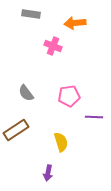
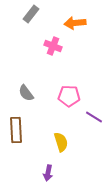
gray rectangle: rotated 60 degrees counterclockwise
pink pentagon: rotated 10 degrees clockwise
purple line: rotated 30 degrees clockwise
brown rectangle: rotated 60 degrees counterclockwise
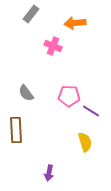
purple line: moved 3 px left, 6 px up
yellow semicircle: moved 24 px right
purple arrow: moved 1 px right
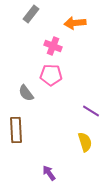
pink pentagon: moved 18 px left, 21 px up
purple arrow: rotated 133 degrees clockwise
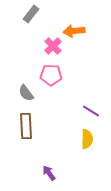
orange arrow: moved 1 px left, 8 px down
pink cross: rotated 24 degrees clockwise
brown rectangle: moved 10 px right, 4 px up
yellow semicircle: moved 2 px right, 3 px up; rotated 18 degrees clockwise
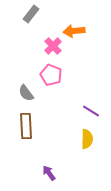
pink pentagon: rotated 20 degrees clockwise
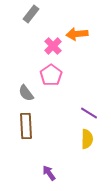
orange arrow: moved 3 px right, 3 px down
pink pentagon: rotated 15 degrees clockwise
purple line: moved 2 px left, 2 px down
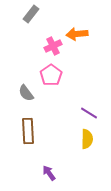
pink cross: rotated 18 degrees clockwise
brown rectangle: moved 2 px right, 5 px down
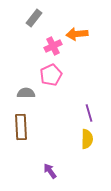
gray rectangle: moved 3 px right, 4 px down
pink pentagon: rotated 10 degrees clockwise
gray semicircle: rotated 126 degrees clockwise
purple line: rotated 42 degrees clockwise
brown rectangle: moved 7 px left, 4 px up
purple arrow: moved 1 px right, 2 px up
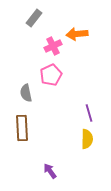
gray semicircle: rotated 102 degrees counterclockwise
brown rectangle: moved 1 px right, 1 px down
